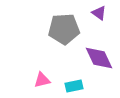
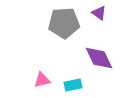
gray pentagon: moved 6 px up
cyan rectangle: moved 1 px left, 1 px up
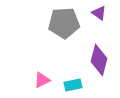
purple diamond: moved 2 px down; rotated 40 degrees clockwise
pink triangle: rotated 12 degrees counterclockwise
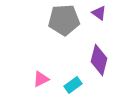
gray pentagon: moved 3 px up
pink triangle: moved 1 px left, 1 px up
cyan rectangle: rotated 24 degrees counterclockwise
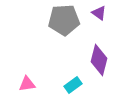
pink triangle: moved 14 px left, 5 px down; rotated 18 degrees clockwise
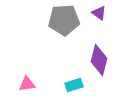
cyan rectangle: moved 1 px right; rotated 18 degrees clockwise
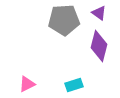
purple diamond: moved 14 px up
pink triangle: rotated 18 degrees counterclockwise
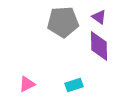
purple triangle: moved 4 px down
gray pentagon: moved 1 px left, 2 px down
purple diamond: rotated 16 degrees counterclockwise
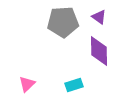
purple diamond: moved 5 px down
pink triangle: rotated 18 degrees counterclockwise
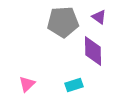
purple diamond: moved 6 px left
